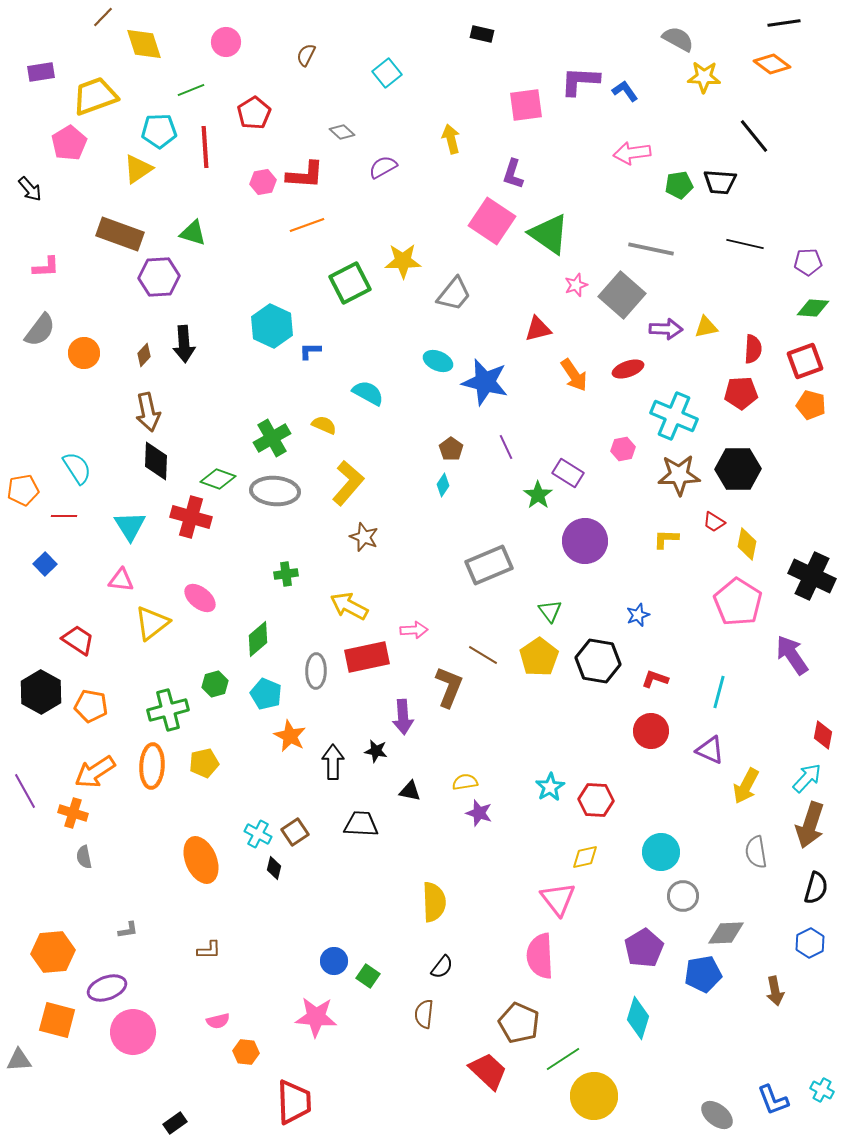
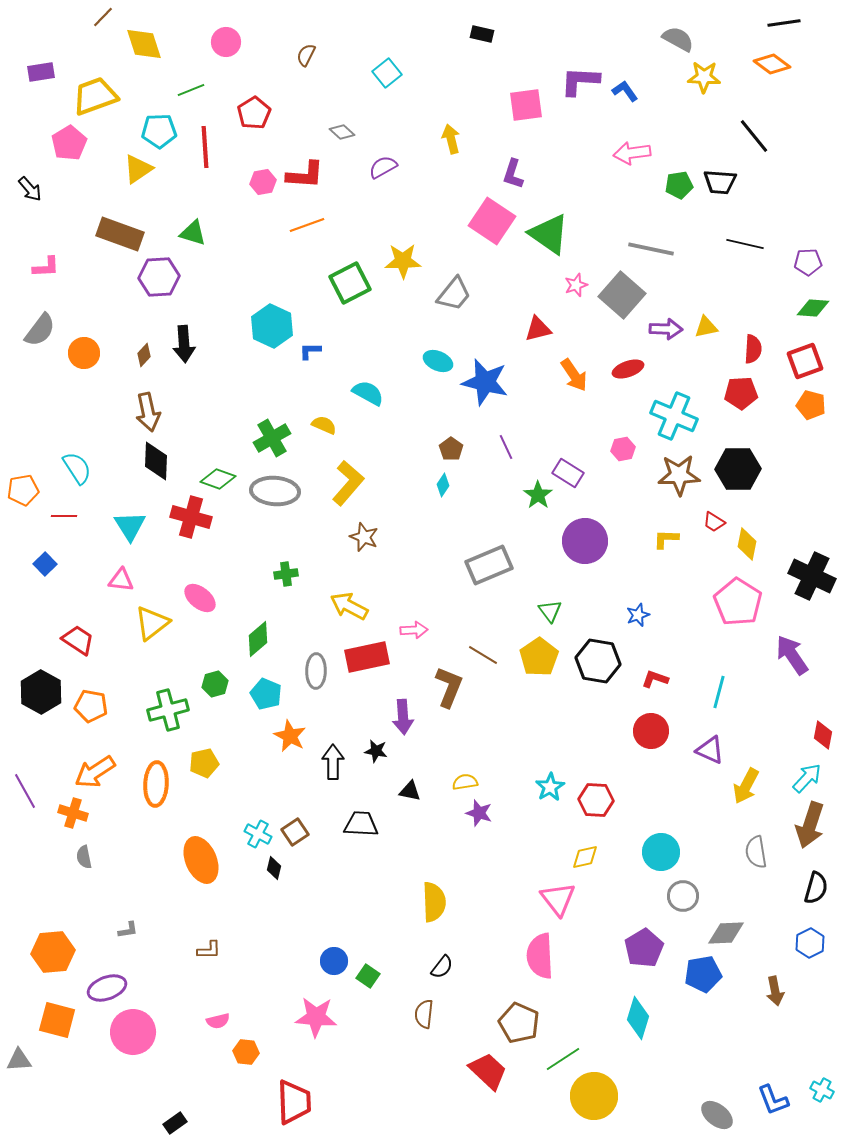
orange ellipse at (152, 766): moved 4 px right, 18 px down
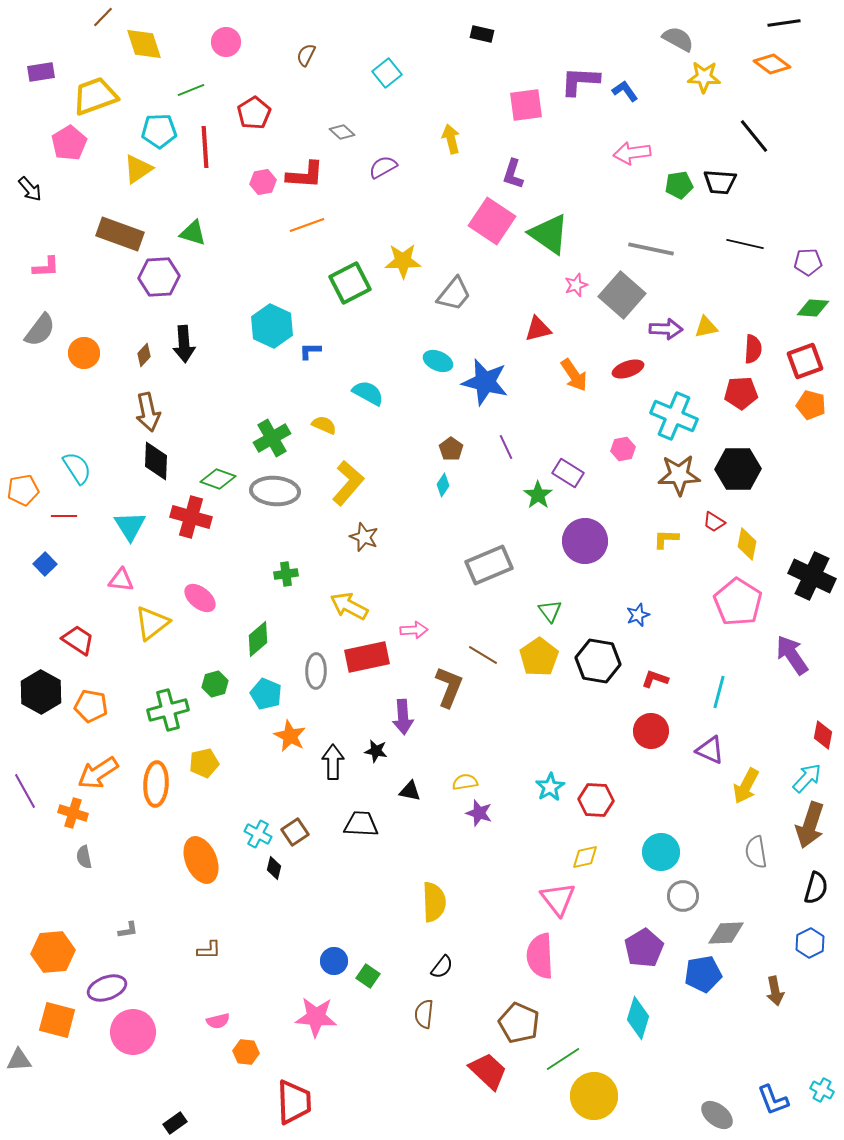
orange arrow at (95, 772): moved 3 px right, 1 px down
